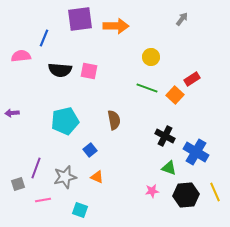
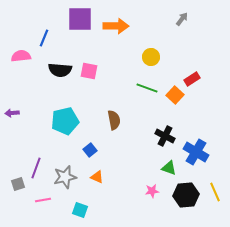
purple square: rotated 8 degrees clockwise
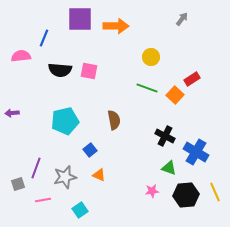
orange triangle: moved 2 px right, 2 px up
cyan square: rotated 35 degrees clockwise
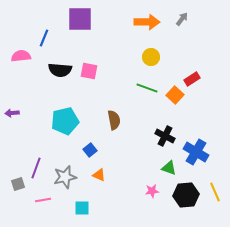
orange arrow: moved 31 px right, 4 px up
cyan square: moved 2 px right, 2 px up; rotated 35 degrees clockwise
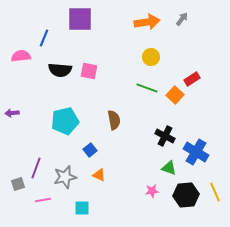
orange arrow: rotated 10 degrees counterclockwise
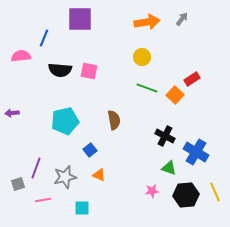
yellow circle: moved 9 px left
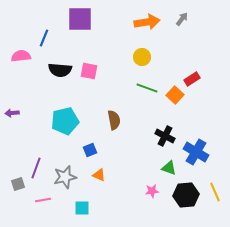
blue square: rotated 16 degrees clockwise
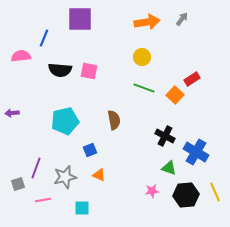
green line: moved 3 px left
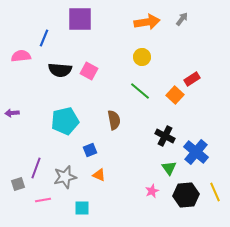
pink square: rotated 18 degrees clockwise
green line: moved 4 px left, 3 px down; rotated 20 degrees clockwise
blue cross: rotated 10 degrees clockwise
green triangle: rotated 35 degrees clockwise
pink star: rotated 16 degrees counterclockwise
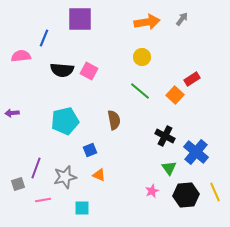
black semicircle: moved 2 px right
